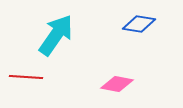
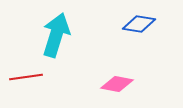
cyan arrow: rotated 18 degrees counterclockwise
red line: rotated 12 degrees counterclockwise
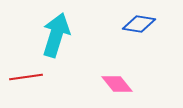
pink diamond: rotated 40 degrees clockwise
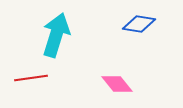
red line: moved 5 px right, 1 px down
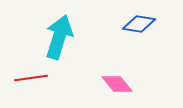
cyan arrow: moved 3 px right, 2 px down
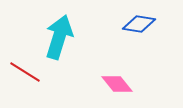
red line: moved 6 px left, 6 px up; rotated 40 degrees clockwise
